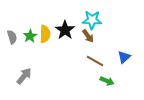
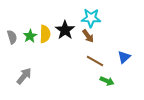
cyan star: moved 1 px left, 2 px up
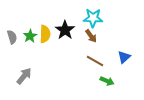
cyan star: moved 2 px right
brown arrow: moved 3 px right
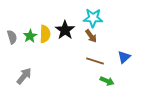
brown line: rotated 12 degrees counterclockwise
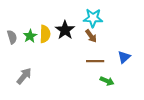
brown line: rotated 18 degrees counterclockwise
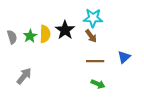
green arrow: moved 9 px left, 3 px down
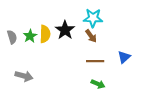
gray arrow: rotated 66 degrees clockwise
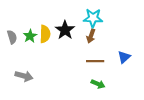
brown arrow: rotated 56 degrees clockwise
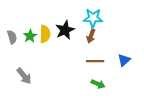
black star: rotated 12 degrees clockwise
blue triangle: moved 3 px down
gray arrow: rotated 36 degrees clockwise
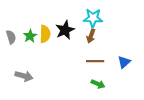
gray semicircle: moved 1 px left
blue triangle: moved 2 px down
gray arrow: rotated 36 degrees counterclockwise
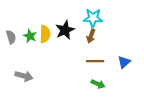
green star: rotated 16 degrees counterclockwise
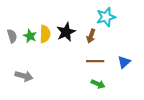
cyan star: moved 13 px right, 1 px up; rotated 18 degrees counterclockwise
black star: moved 1 px right, 2 px down
gray semicircle: moved 1 px right, 1 px up
